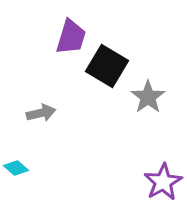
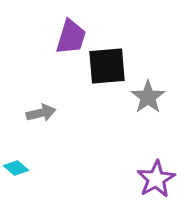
black square: rotated 36 degrees counterclockwise
purple star: moved 7 px left, 3 px up
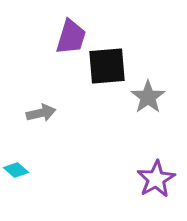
cyan diamond: moved 2 px down
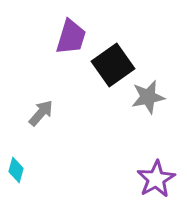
black square: moved 6 px right, 1 px up; rotated 30 degrees counterclockwise
gray star: rotated 24 degrees clockwise
gray arrow: rotated 36 degrees counterclockwise
cyan diamond: rotated 65 degrees clockwise
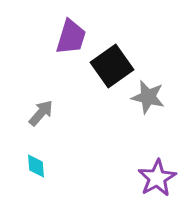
black square: moved 1 px left, 1 px down
gray star: rotated 24 degrees clockwise
cyan diamond: moved 20 px right, 4 px up; rotated 20 degrees counterclockwise
purple star: moved 1 px right, 1 px up
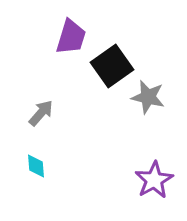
purple star: moved 3 px left, 2 px down
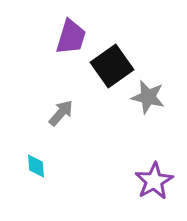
gray arrow: moved 20 px right
purple star: moved 1 px down
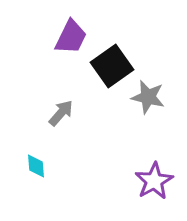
purple trapezoid: rotated 9 degrees clockwise
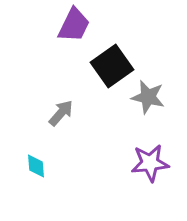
purple trapezoid: moved 3 px right, 12 px up
purple star: moved 4 px left, 18 px up; rotated 24 degrees clockwise
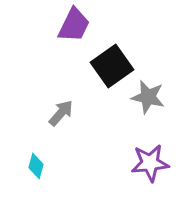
cyan diamond: rotated 20 degrees clockwise
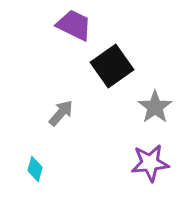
purple trapezoid: rotated 90 degrees counterclockwise
gray star: moved 7 px right, 10 px down; rotated 24 degrees clockwise
cyan diamond: moved 1 px left, 3 px down
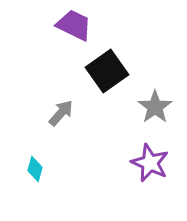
black square: moved 5 px left, 5 px down
purple star: rotated 30 degrees clockwise
